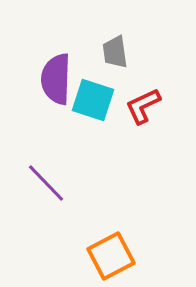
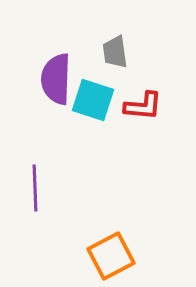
red L-shape: rotated 150 degrees counterclockwise
purple line: moved 11 px left, 5 px down; rotated 42 degrees clockwise
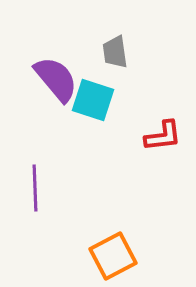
purple semicircle: rotated 138 degrees clockwise
red L-shape: moved 20 px right, 30 px down; rotated 12 degrees counterclockwise
orange square: moved 2 px right
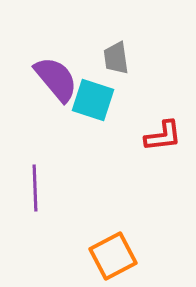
gray trapezoid: moved 1 px right, 6 px down
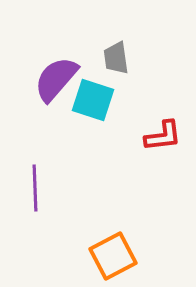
purple semicircle: rotated 99 degrees counterclockwise
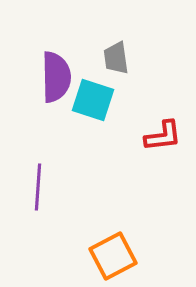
purple semicircle: moved 2 px up; rotated 138 degrees clockwise
purple line: moved 3 px right, 1 px up; rotated 6 degrees clockwise
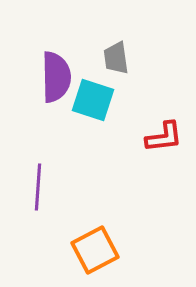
red L-shape: moved 1 px right, 1 px down
orange square: moved 18 px left, 6 px up
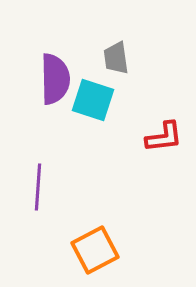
purple semicircle: moved 1 px left, 2 px down
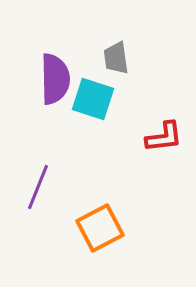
cyan square: moved 1 px up
purple line: rotated 18 degrees clockwise
orange square: moved 5 px right, 22 px up
